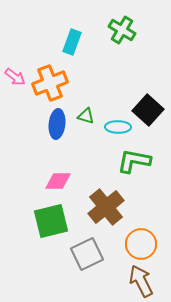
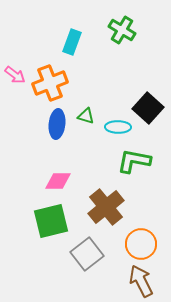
pink arrow: moved 2 px up
black square: moved 2 px up
gray square: rotated 12 degrees counterclockwise
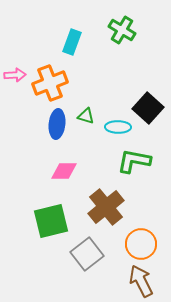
pink arrow: rotated 40 degrees counterclockwise
pink diamond: moved 6 px right, 10 px up
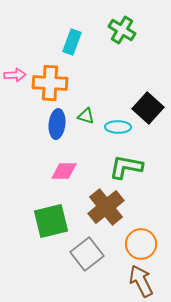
orange cross: rotated 24 degrees clockwise
green L-shape: moved 8 px left, 6 px down
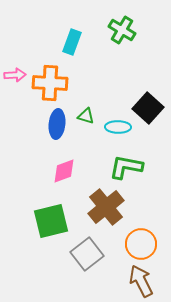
pink diamond: rotated 20 degrees counterclockwise
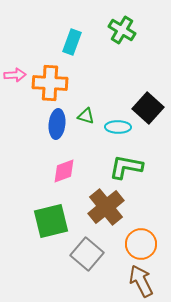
gray square: rotated 12 degrees counterclockwise
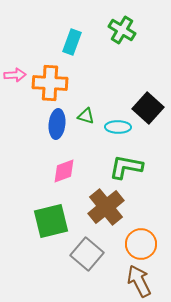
brown arrow: moved 2 px left
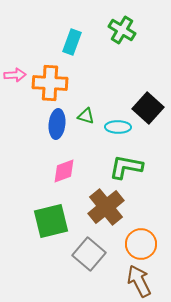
gray square: moved 2 px right
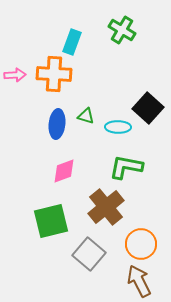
orange cross: moved 4 px right, 9 px up
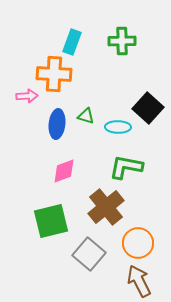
green cross: moved 11 px down; rotated 32 degrees counterclockwise
pink arrow: moved 12 px right, 21 px down
orange circle: moved 3 px left, 1 px up
